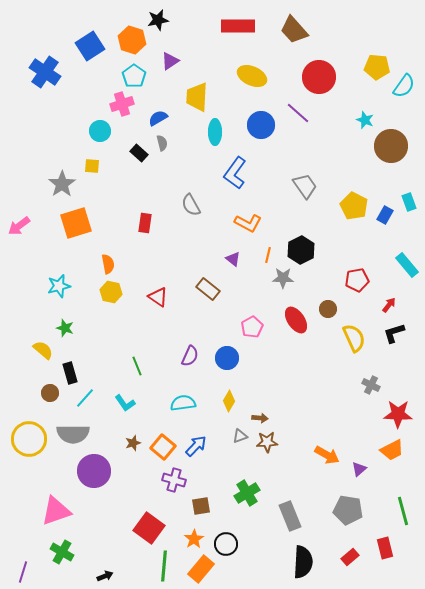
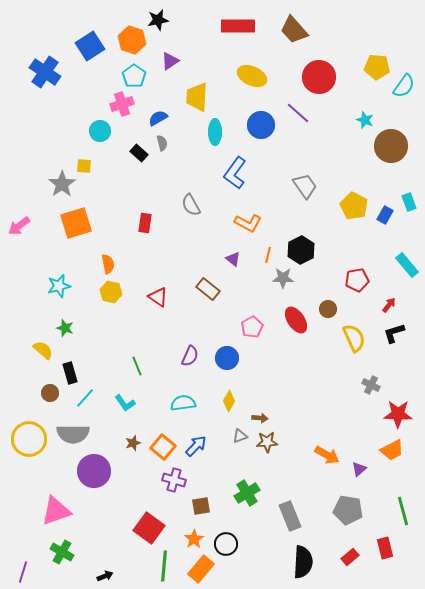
yellow square at (92, 166): moved 8 px left
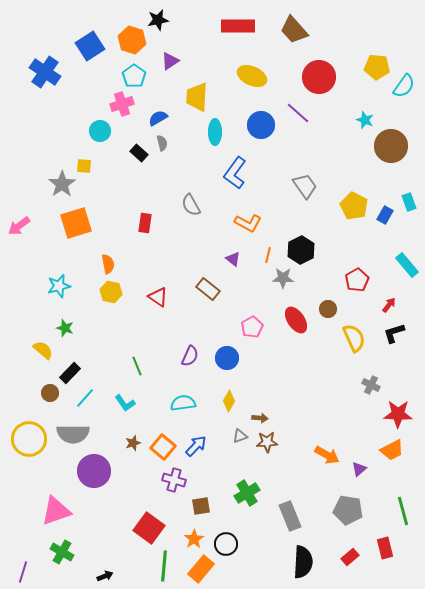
red pentagon at (357, 280): rotated 20 degrees counterclockwise
black rectangle at (70, 373): rotated 60 degrees clockwise
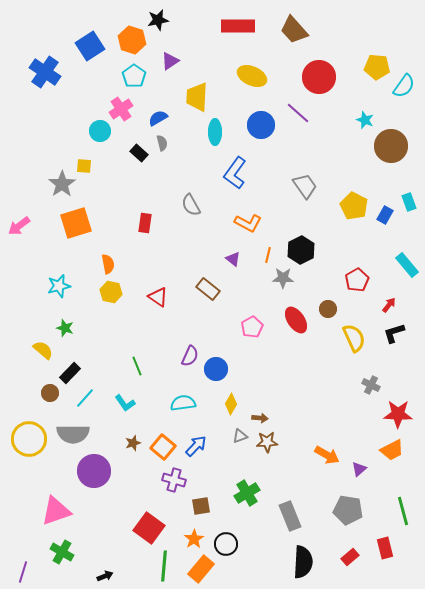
pink cross at (122, 104): moved 1 px left, 5 px down; rotated 15 degrees counterclockwise
blue circle at (227, 358): moved 11 px left, 11 px down
yellow diamond at (229, 401): moved 2 px right, 3 px down
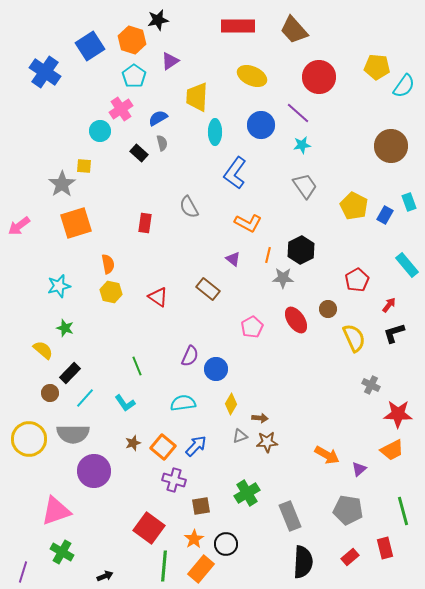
cyan star at (365, 120): moved 63 px left, 25 px down; rotated 30 degrees counterclockwise
gray semicircle at (191, 205): moved 2 px left, 2 px down
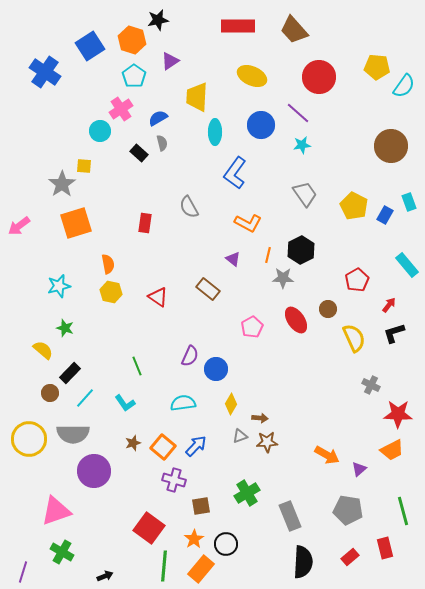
gray trapezoid at (305, 186): moved 8 px down
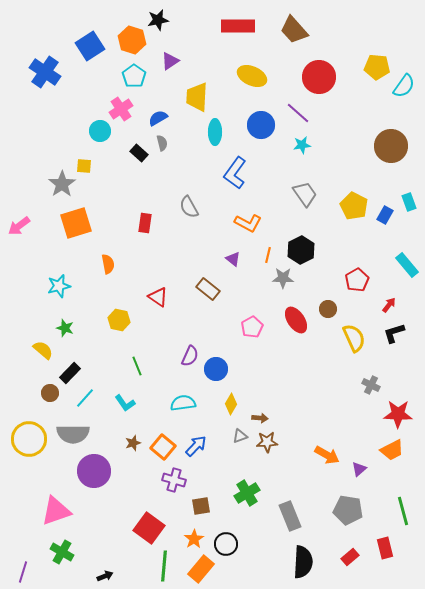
yellow hexagon at (111, 292): moved 8 px right, 28 px down
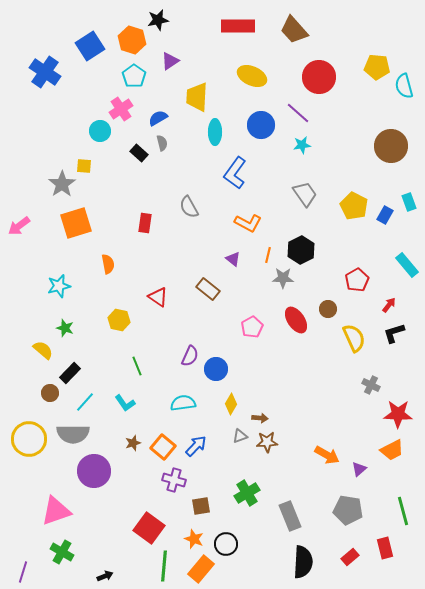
cyan semicircle at (404, 86): rotated 130 degrees clockwise
cyan line at (85, 398): moved 4 px down
orange star at (194, 539): rotated 18 degrees counterclockwise
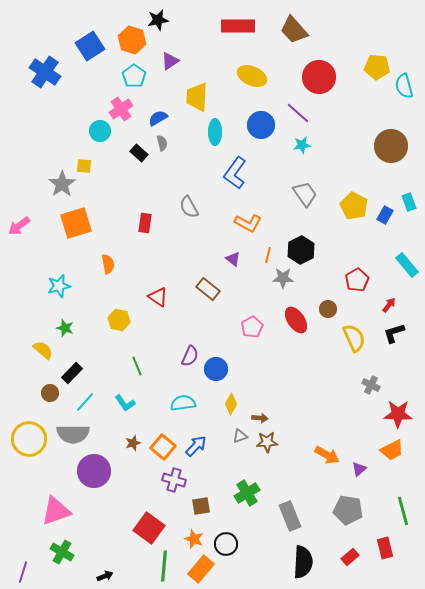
black rectangle at (70, 373): moved 2 px right
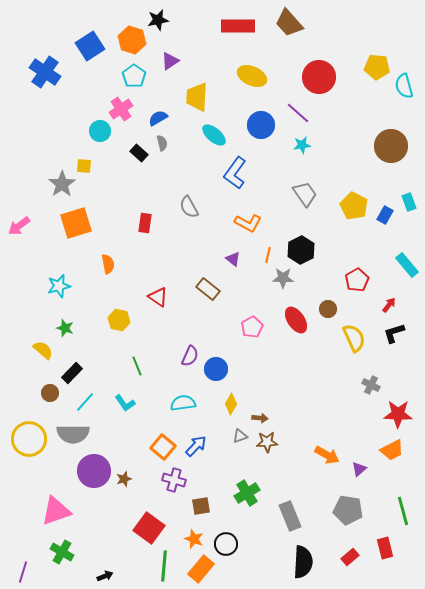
brown trapezoid at (294, 30): moved 5 px left, 7 px up
cyan ellipse at (215, 132): moved 1 px left, 3 px down; rotated 50 degrees counterclockwise
brown star at (133, 443): moved 9 px left, 36 px down
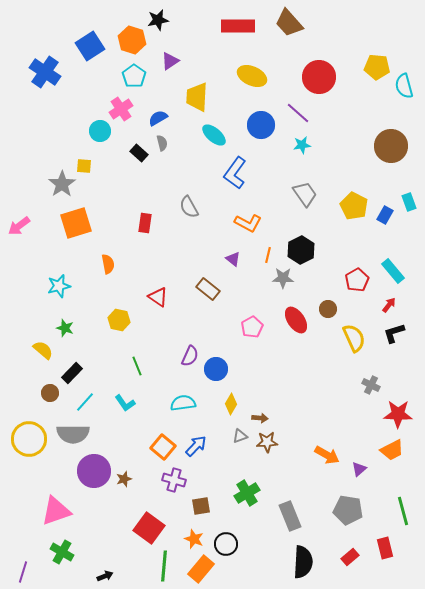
cyan rectangle at (407, 265): moved 14 px left, 6 px down
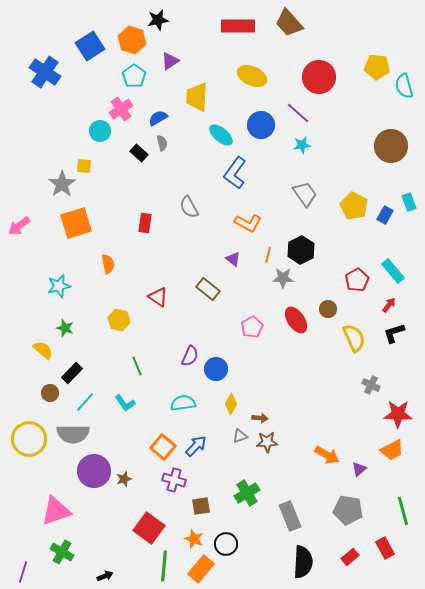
cyan ellipse at (214, 135): moved 7 px right
red rectangle at (385, 548): rotated 15 degrees counterclockwise
